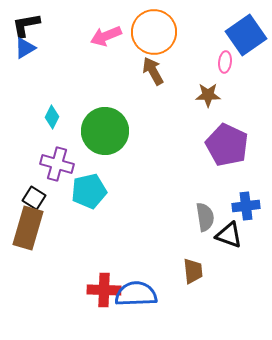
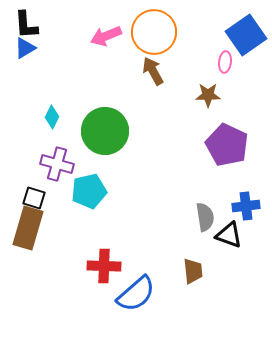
black L-shape: rotated 84 degrees counterclockwise
black square: rotated 15 degrees counterclockwise
red cross: moved 24 px up
blue semicircle: rotated 141 degrees clockwise
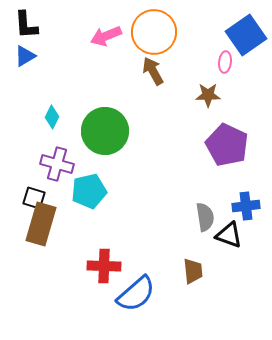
blue triangle: moved 8 px down
brown rectangle: moved 13 px right, 4 px up
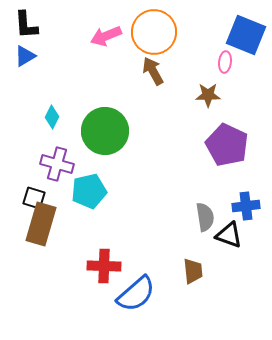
blue square: rotated 33 degrees counterclockwise
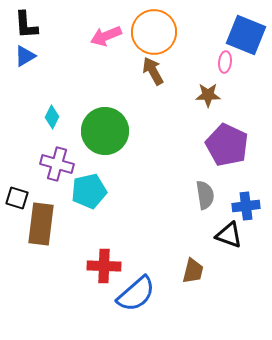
black square: moved 17 px left
gray semicircle: moved 22 px up
brown rectangle: rotated 9 degrees counterclockwise
brown trapezoid: rotated 20 degrees clockwise
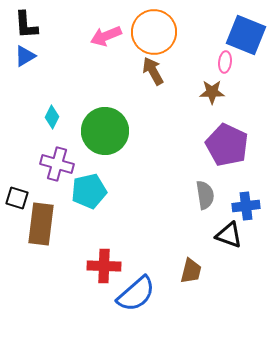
brown star: moved 4 px right, 3 px up
brown trapezoid: moved 2 px left
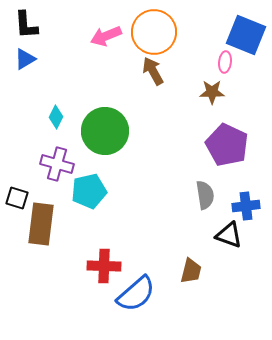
blue triangle: moved 3 px down
cyan diamond: moved 4 px right
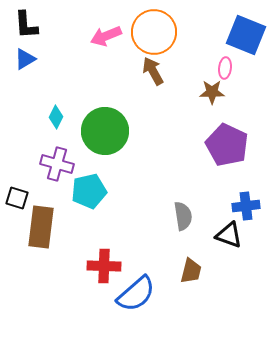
pink ellipse: moved 6 px down
gray semicircle: moved 22 px left, 21 px down
brown rectangle: moved 3 px down
